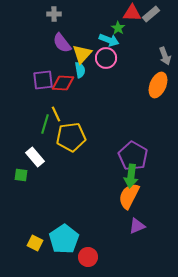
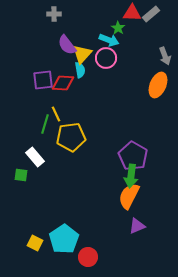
purple semicircle: moved 5 px right, 2 px down
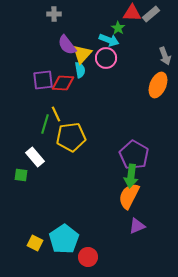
purple pentagon: moved 1 px right, 1 px up
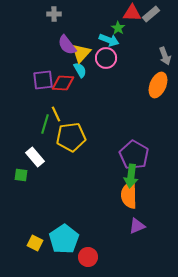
yellow triangle: moved 1 px left, 1 px up
cyan semicircle: rotated 21 degrees counterclockwise
orange semicircle: moved 1 px up; rotated 28 degrees counterclockwise
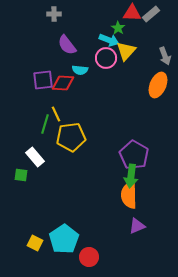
yellow triangle: moved 45 px right, 2 px up
cyan semicircle: rotated 126 degrees clockwise
red circle: moved 1 px right
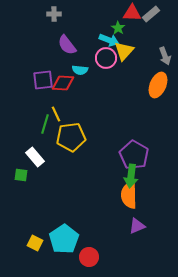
yellow triangle: moved 2 px left
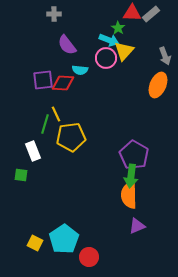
white rectangle: moved 2 px left, 6 px up; rotated 18 degrees clockwise
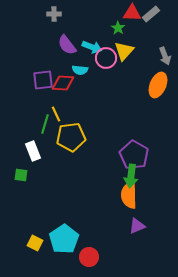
cyan arrow: moved 17 px left, 7 px down
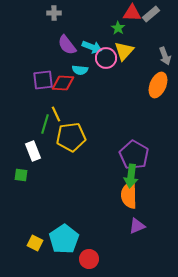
gray cross: moved 1 px up
red circle: moved 2 px down
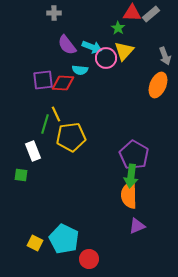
cyan pentagon: rotated 12 degrees counterclockwise
